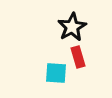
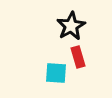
black star: moved 1 px left, 1 px up
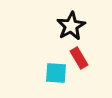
red rectangle: moved 1 px right, 1 px down; rotated 15 degrees counterclockwise
